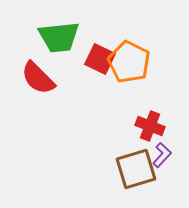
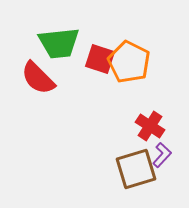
green trapezoid: moved 6 px down
red square: rotated 8 degrees counterclockwise
red cross: rotated 12 degrees clockwise
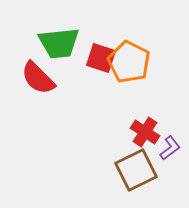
red square: moved 1 px right, 1 px up
red cross: moved 5 px left, 6 px down
purple L-shape: moved 8 px right, 7 px up; rotated 10 degrees clockwise
brown square: moved 1 px down; rotated 9 degrees counterclockwise
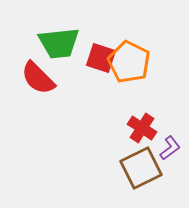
red cross: moved 3 px left, 4 px up
brown square: moved 5 px right, 2 px up
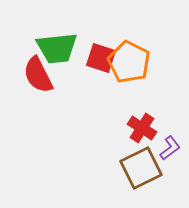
green trapezoid: moved 2 px left, 5 px down
red semicircle: moved 3 px up; rotated 18 degrees clockwise
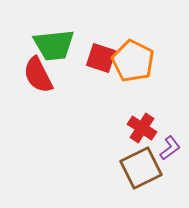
green trapezoid: moved 3 px left, 3 px up
orange pentagon: moved 4 px right, 1 px up
